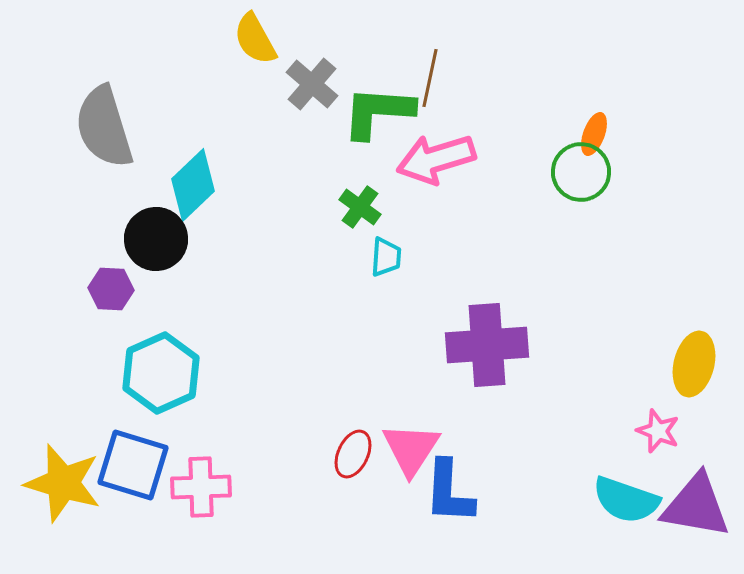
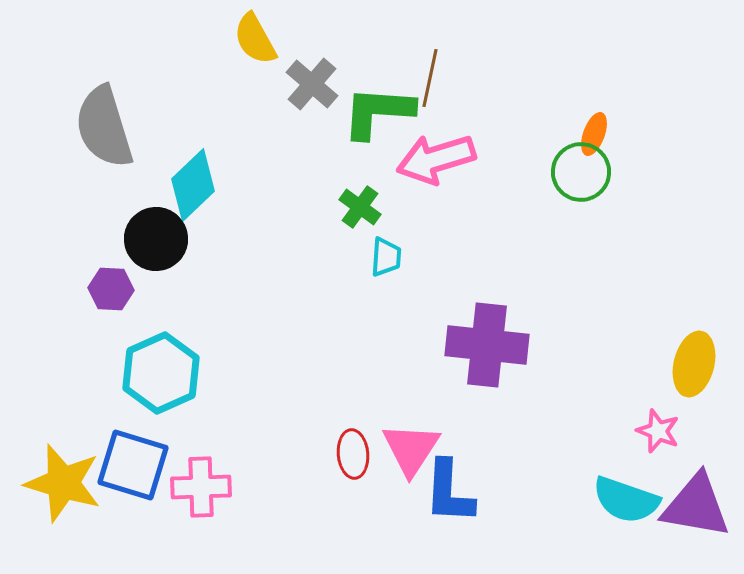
purple cross: rotated 10 degrees clockwise
red ellipse: rotated 30 degrees counterclockwise
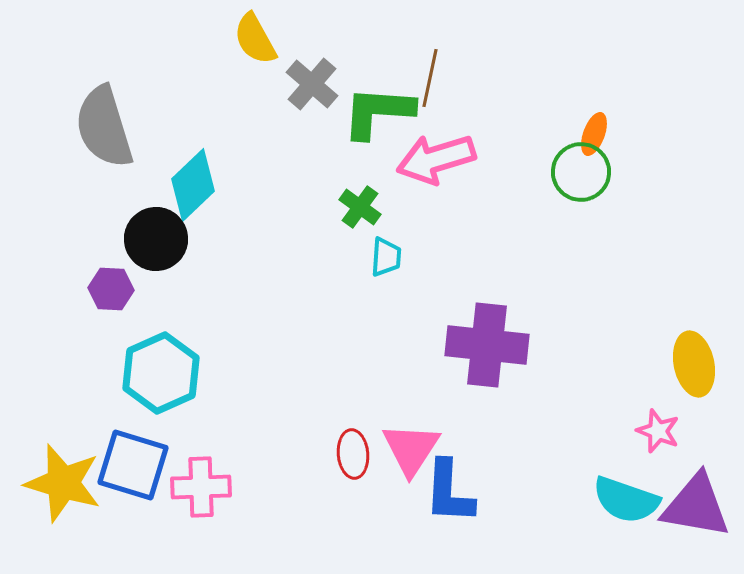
yellow ellipse: rotated 26 degrees counterclockwise
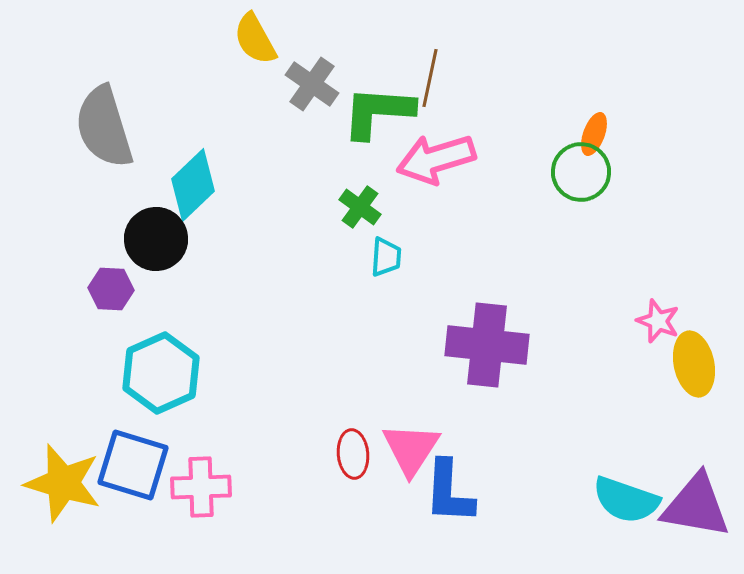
gray cross: rotated 6 degrees counterclockwise
pink star: moved 110 px up
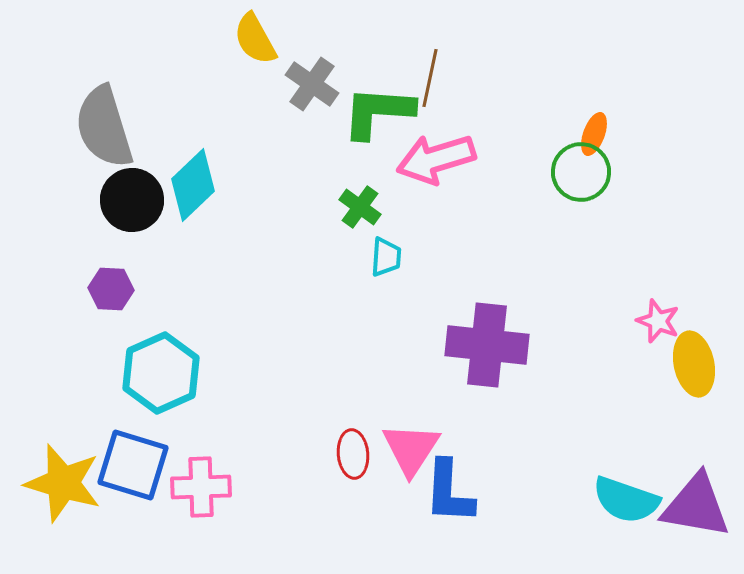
black circle: moved 24 px left, 39 px up
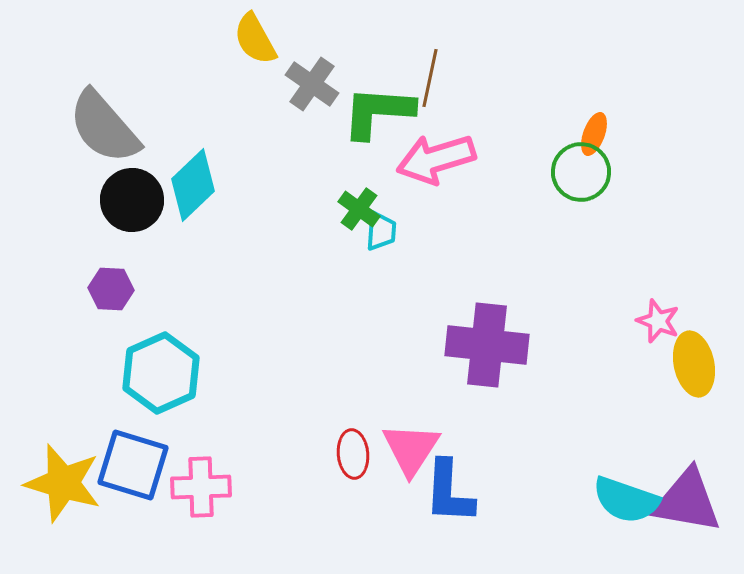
gray semicircle: rotated 24 degrees counterclockwise
green cross: moved 1 px left, 2 px down
cyan trapezoid: moved 5 px left, 26 px up
purple triangle: moved 9 px left, 5 px up
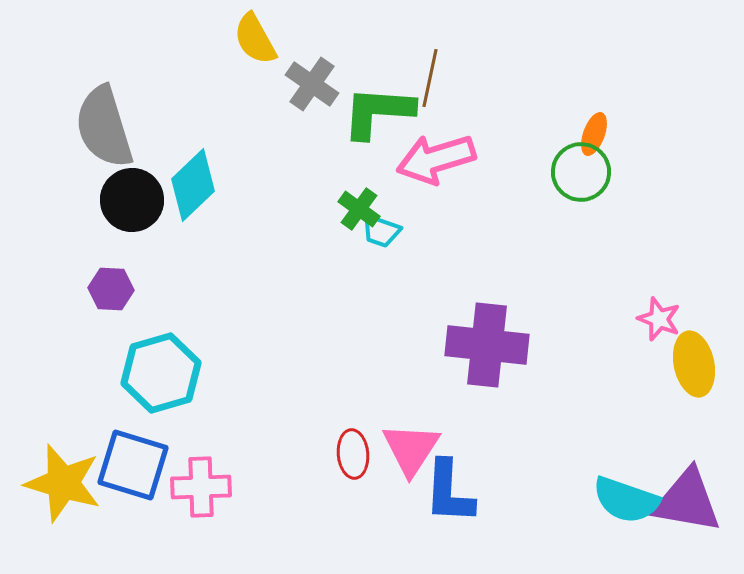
gray semicircle: rotated 24 degrees clockwise
cyan trapezoid: rotated 105 degrees clockwise
pink star: moved 1 px right, 2 px up
cyan hexagon: rotated 8 degrees clockwise
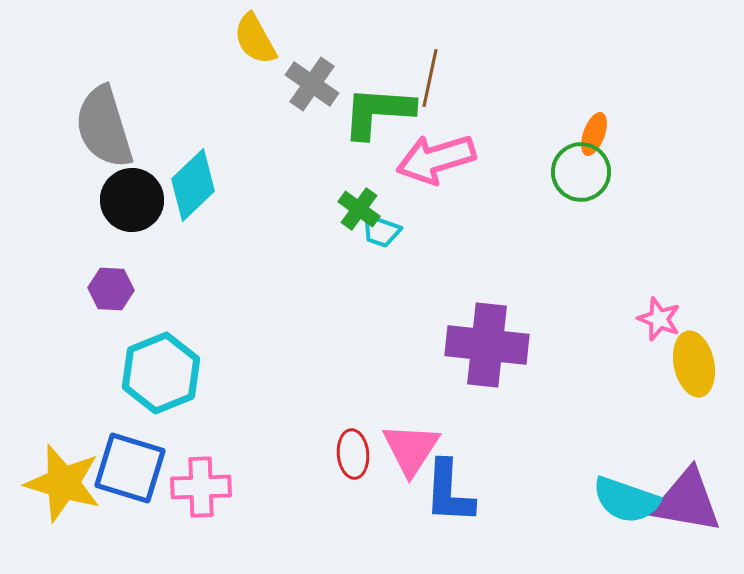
cyan hexagon: rotated 6 degrees counterclockwise
blue square: moved 3 px left, 3 px down
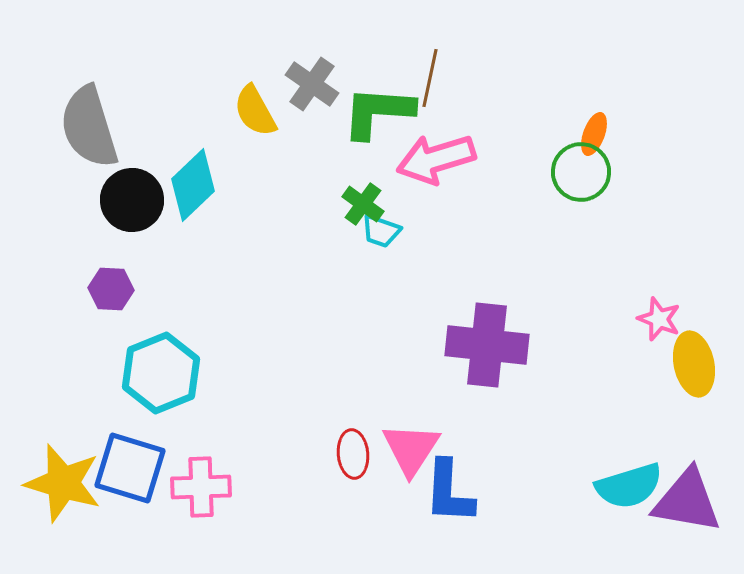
yellow semicircle: moved 72 px down
gray semicircle: moved 15 px left
green cross: moved 4 px right, 5 px up
cyan semicircle: moved 3 px right, 14 px up; rotated 36 degrees counterclockwise
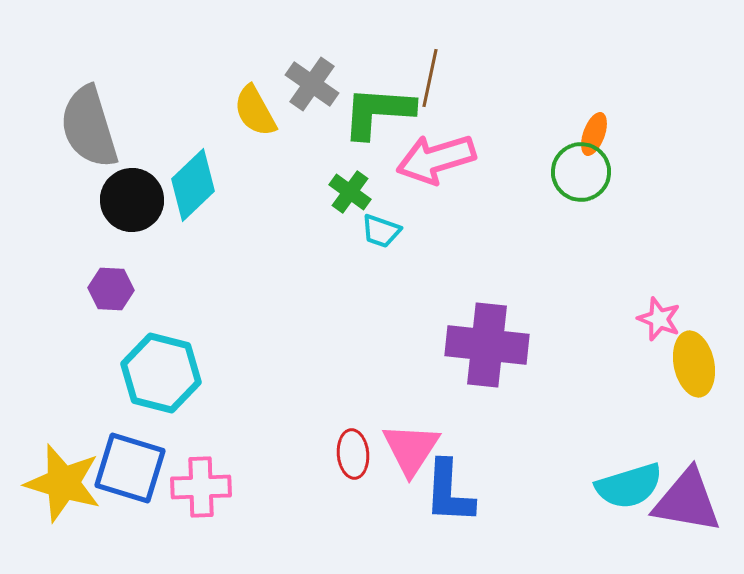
green cross: moved 13 px left, 12 px up
cyan hexagon: rotated 24 degrees counterclockwise
